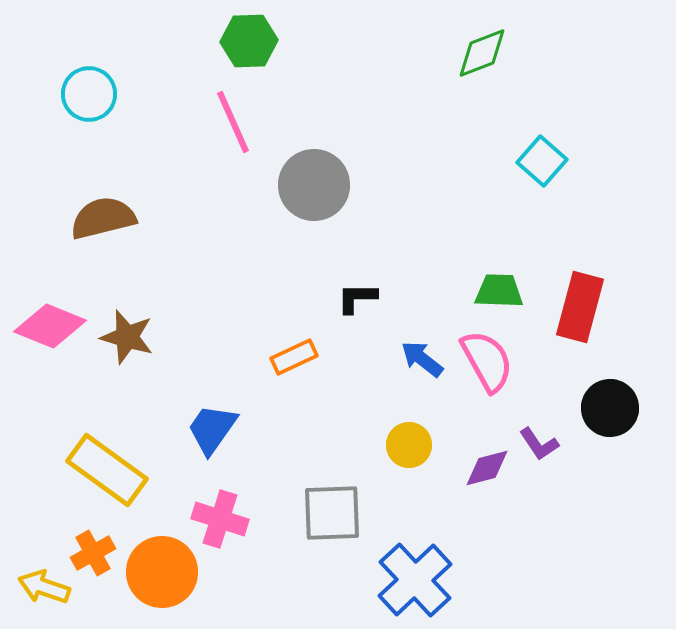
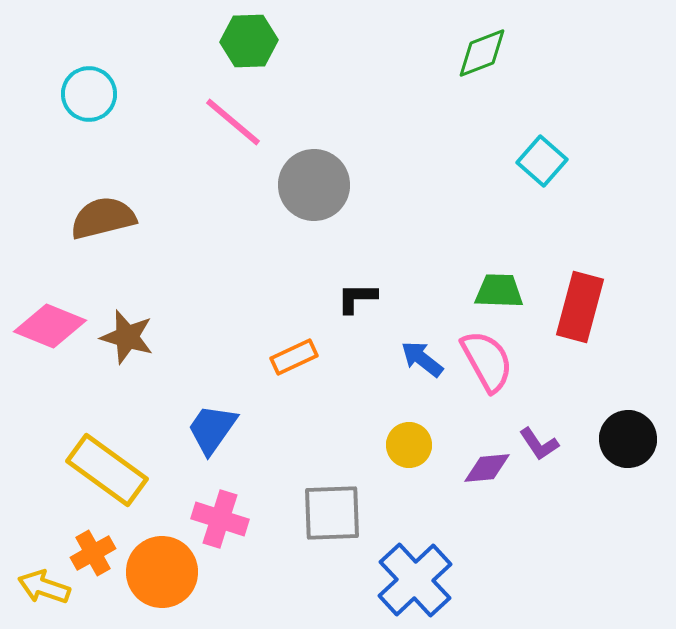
pink line: rotated 26 degrees counterclockwise
black circle: moved 18 px right, 31 px down
purple diamond: rotated 9 degrees clockwise
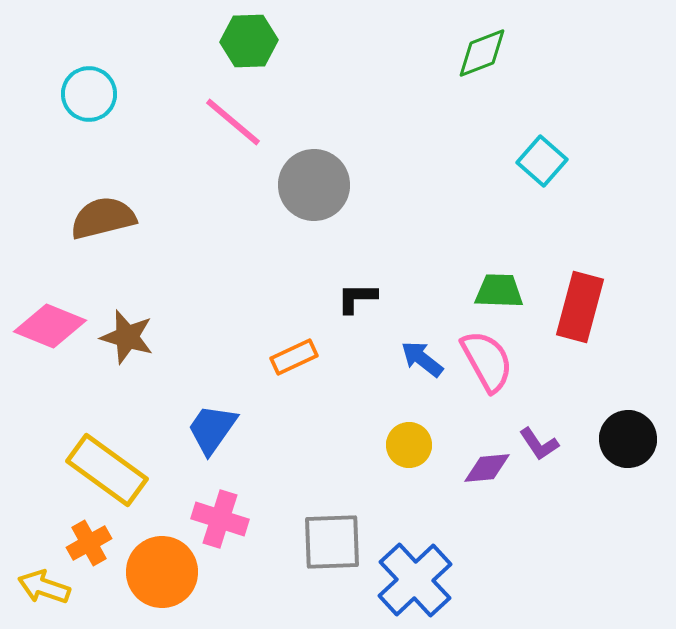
gray square: moved 29 px down
orange cross: moved 4 px left, 10 px up
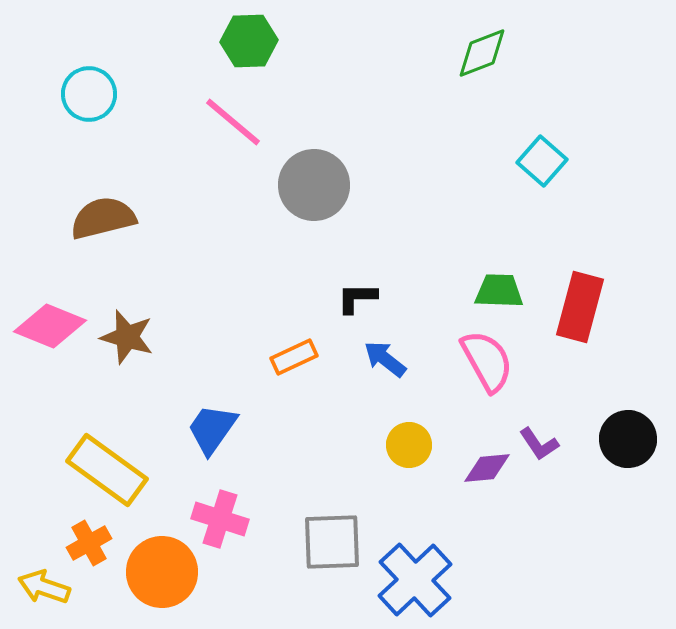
blue arrow: moved 37 px left
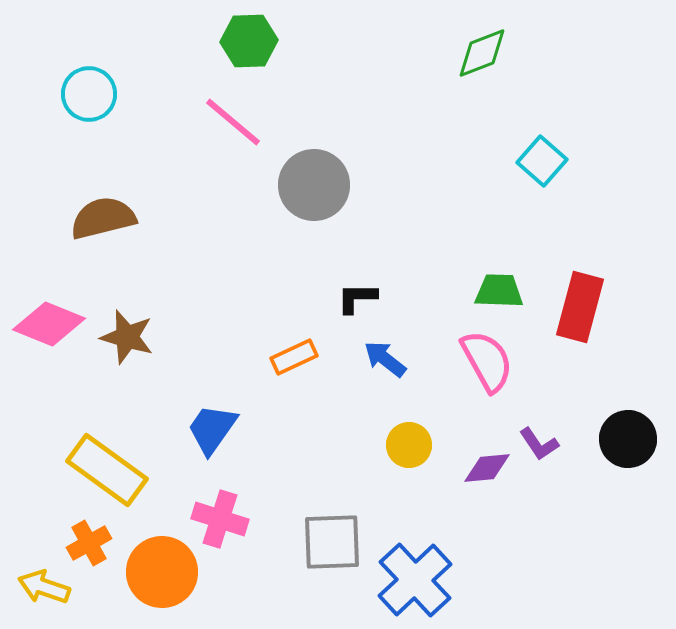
pink diamond: moved 1 px left, 2 px up
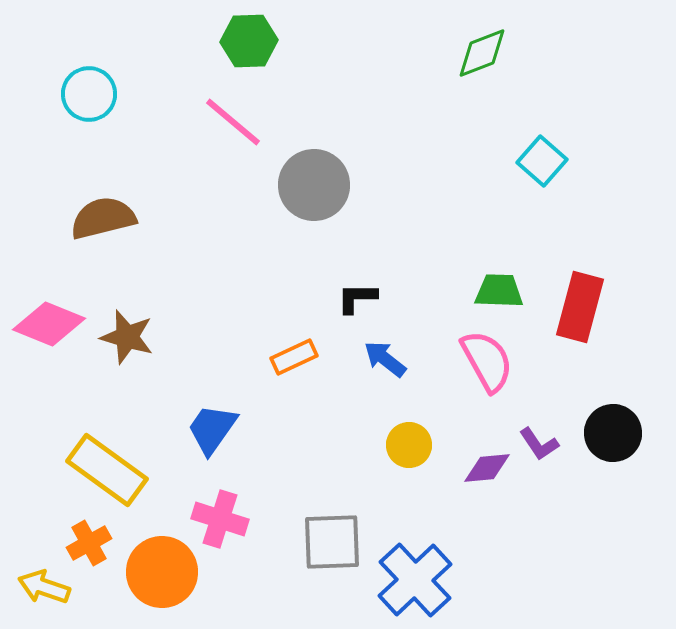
black circle: moved 15 px left, 6 px up
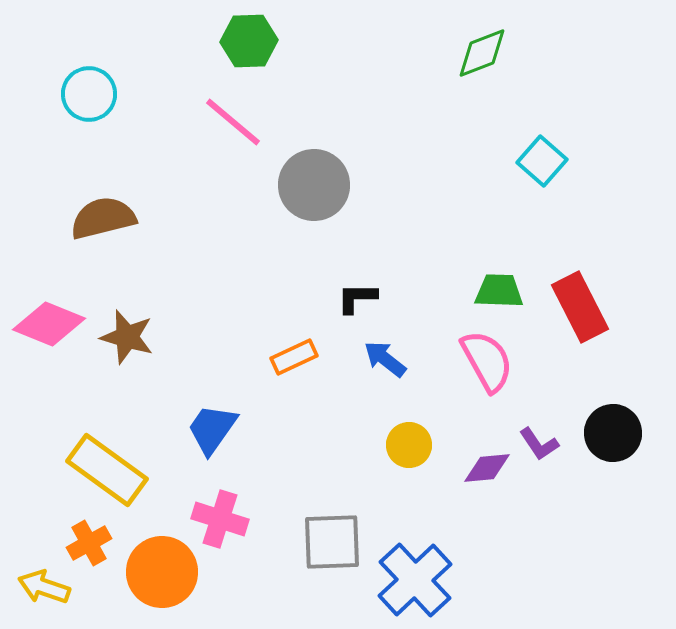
red rectangle: rotated 42 degrees counterclockwise
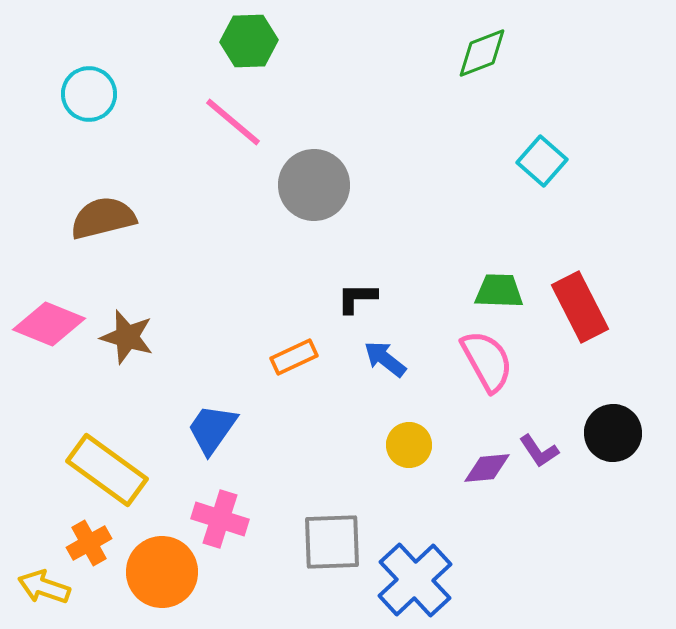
purple L-shape: moved 7 px down
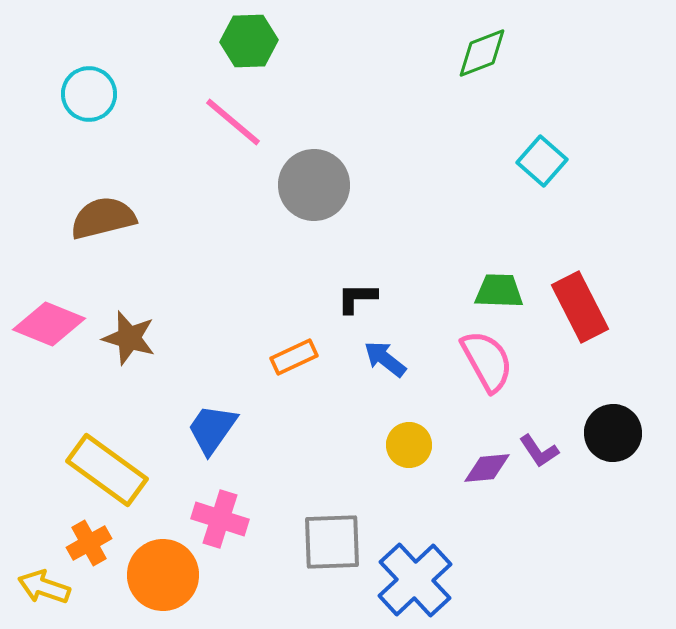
brown star: moved 2 px right, 1 px down
orange circle: moved 1 px right, 3 px down
